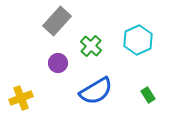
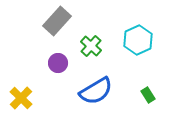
yellow cross: rotated 25 degrees counterclockwise
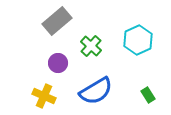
gray rectangle: rotated 8 degrees clockwise
yellow cross: moved 23 px right, 2 px up; rotated 20 degrees counterclockwise
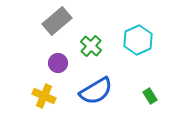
green rectangle: moved 2 px right, 1 px down
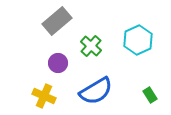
green rectangle: moved 1 px up
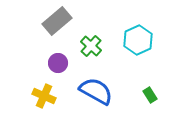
blue semicircle: rotated 120 degrees counterclockwise
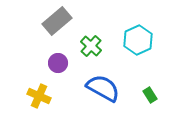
blue semicircle: moved 7 px right, 3 px up
yellow cross: moved 5 px left
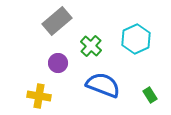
cyan hexagon: moved 2 px left, 1 px up
blue semicircle: moved 3 px up; rotated 8 degrees counterclockwise
yellow cross: rotated 15 degrees counterclockwise
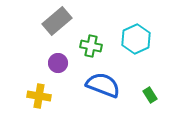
green cross: rotated 30 degrees counterclockwise
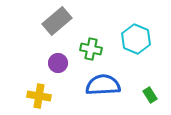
cyan hexagon: rotated 12 degrees counterclockwise
green cross: moved 3 px down
blue semicircle: rotated 24 degrees counterclockwise
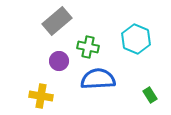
green cross: moved 3 px left, 2 px up
purple circle: moved 1 px right, 2 px up
blue semicircle: moved 5 px left, 6 px up
yellow cross: moved 2 px right
